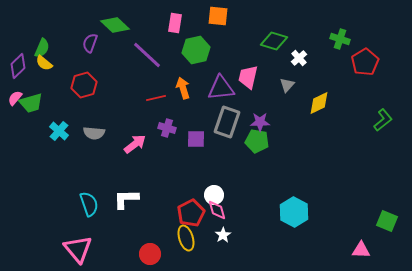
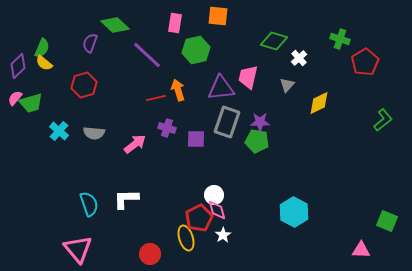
orange arrow at (183, 88): moved 5 px left, 2 px down
red pentagon at (191, 213): moved 8 px right, 5 px down
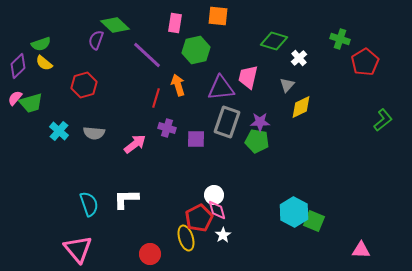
purple semicircle at (90, 43): moved 6 px right, 3 px up
green semicircle at (42, 48): moved 1 px left, 4 px up; rotated 48 degrees clockwise
orange arrow at (178, 90): moved 5 px up
red line at (156, 98): rotated 60 degrees counterclockwise
yellow diamond at (319, 103): moved 18 px left, 4 px down
green square at (387, 221): moved 73 px left
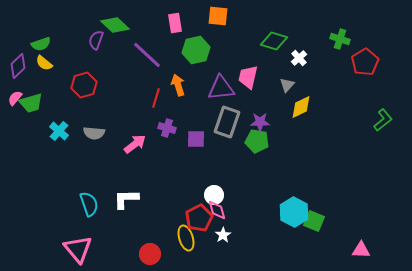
pink rectangle at (175, 23): rotated 18 degrees counterclockwise
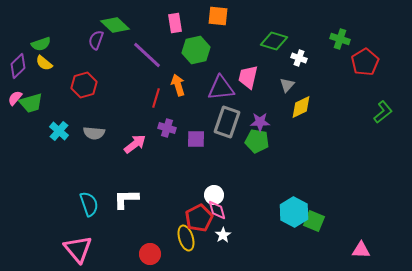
white cross at (299, 58): rotated 28 degrees counterclockwise
green L-shape at (383, 120): moved 8 px up
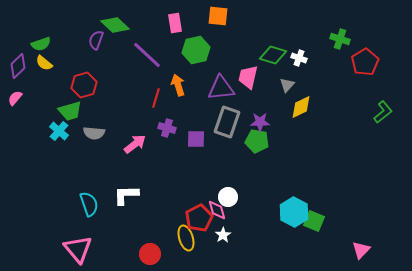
green diamond at (274, 41): moved 1 px left, 14 px down
green trapezoid at (31, 103): moved 39 px right, 8 px down
white circle at (214, 195): moved 14 px right, 2 px down
white L-shape at (126, 199): moved 4 px up
pink triangle at (361, 250): rotated 48 degrees counterclockwise
